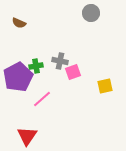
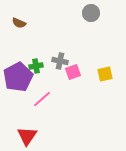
yellow square: moved 12 px up
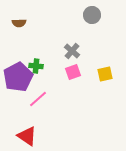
gray circle: moved 1 px right, 2 px down
brown semicircle: rotated 24 degrees counterclockwise
gray cross: moved 12 px right, 10 px up; rotated 28 degrees clockwise
green cross: rotated 16 degrees clockwise
pink line: moved 4 px left
red triangle: rotated 30 degrees counterclockwise
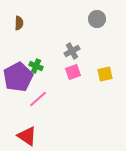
gray circle: moved 5 px right, 4 px down
brown semicircle: rotated 88 degrees counterclockwise
gray cross: rotated 21 degrees clockwise
green cross: rotated 16 degrees clockwise
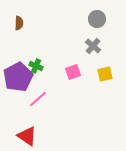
gray cross: moved 21 px right, 5 px up; rotated 21 degrees counterclockwise
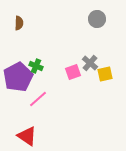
gray cross: moved 3 px left, 17 px down
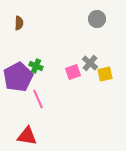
pink line: rotated 72 degrees counterclockwise
red triangle: rotated 25 degrees counterclockwise
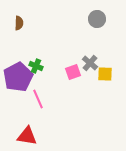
yellow square: rotated 14 degrees clockwise
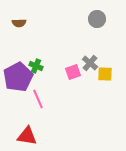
brown semicircle: rotated 88 degrees clockwise
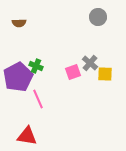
gray circle: moved 1 px right, 2 px up
